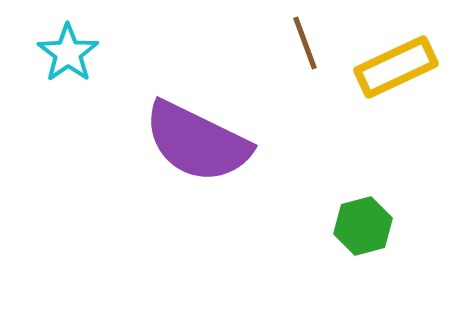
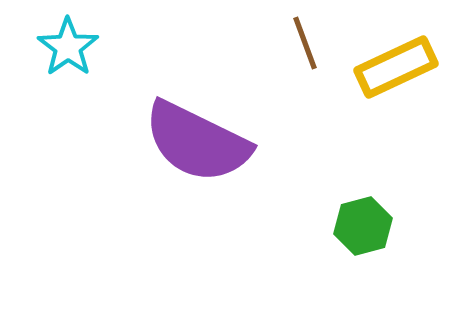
cyan star: moved 6 px up
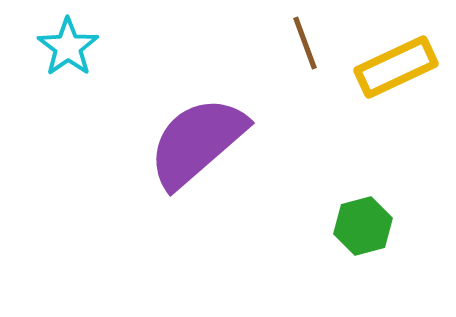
purple semicircle: rotated 113 degrees clockwise
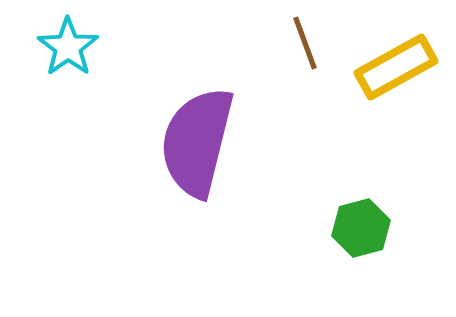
yellow rectangle: rotated 4 degrees counterclockwise
purple semicircle: rotated 35 degrees counterclockwise
green hexagon: moved 2 px left, 2 px down
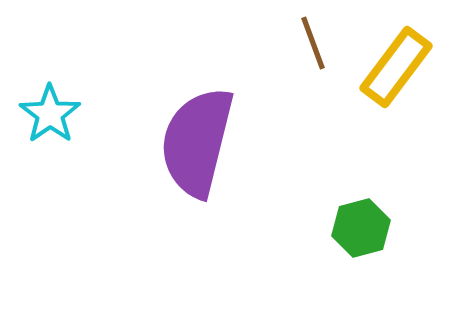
brown line: moved 8 px right
cyan star: moved 18 px left, 67 px down
yellow rectangle: rotated 24 degrees counterclockwise
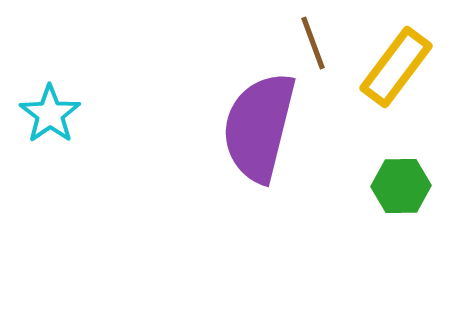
purple semicircle: moved 62 px right, 15 px up
green hexagon: moved 40 px right, 42 px up; rotated 14 degrees clockwise
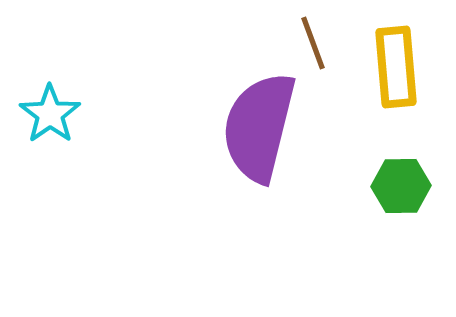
yellow rectangle: rotated 42 degrees counterclockwise
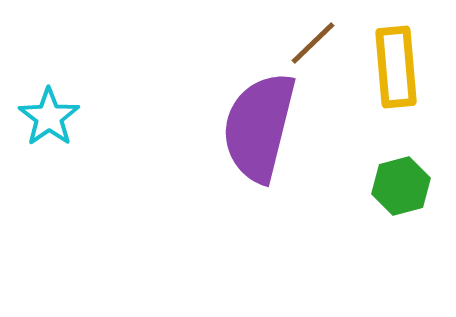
brown line: rotated 66 degrees clockwise
cyan star: moved 1 px left, 3 px down
green hexagon: rotated 14 degrees counterclockwise
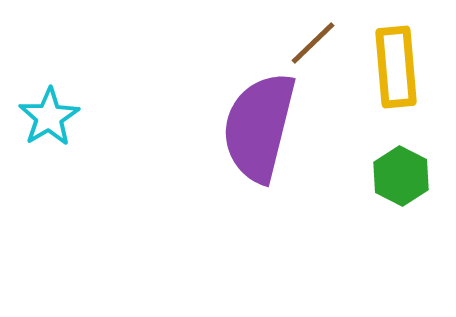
cyan star: rotated 4 degrees clockwise
green hexagon: moved 10 px up; rotated 18 degrees counterclockwise
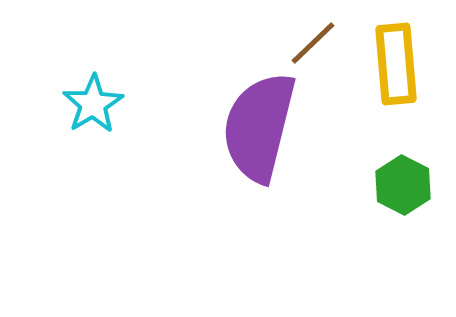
yellow rectangle: moved 3 px up
cyan star: moved 44 px right, 13 px up
green hexagon: moved 2 px right, 9 px down
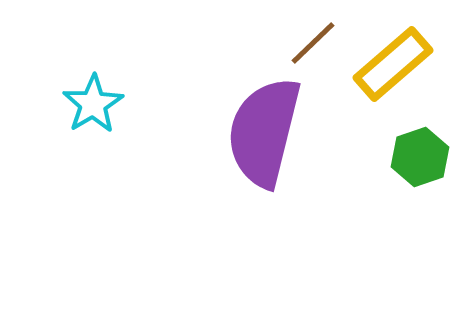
yellow rectangle: moved 3 px left; rotated 54 degrees clockwise
purple semicircle: moved 5 px right, 5 px down
green hexagon: moved 17 px right, 28 px up; rotated 14 degrees clockwise
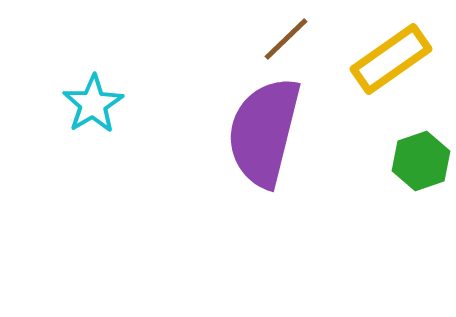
brown line: moved 27 px left, 4 px up
yellow rectangle: moved 2 px left, 5 px up; rotated 6 degrees clockwise
green hexagon: moved 1 px right, 4 px down
